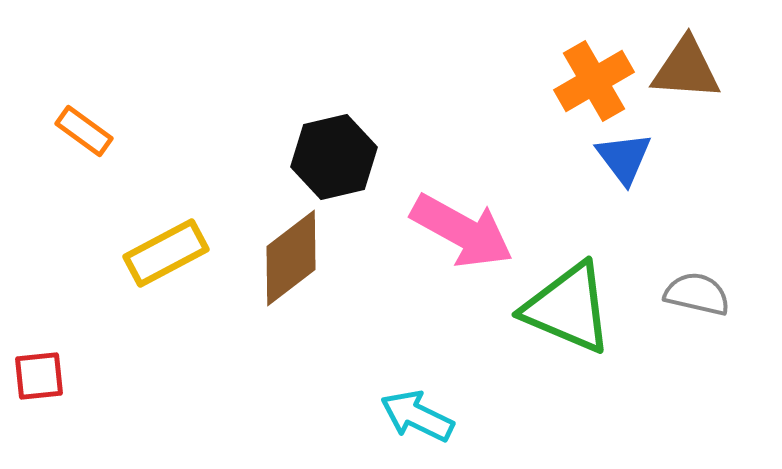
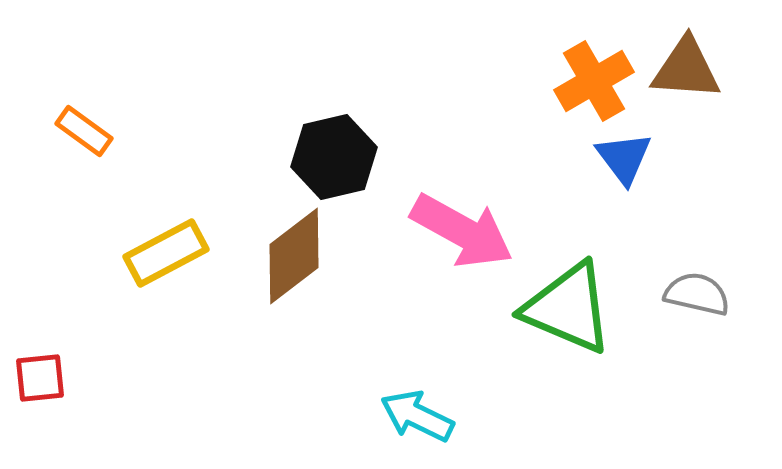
brown diamond: moved 3 px right, 2 px up
red square: moved 1 px right, 2 px down
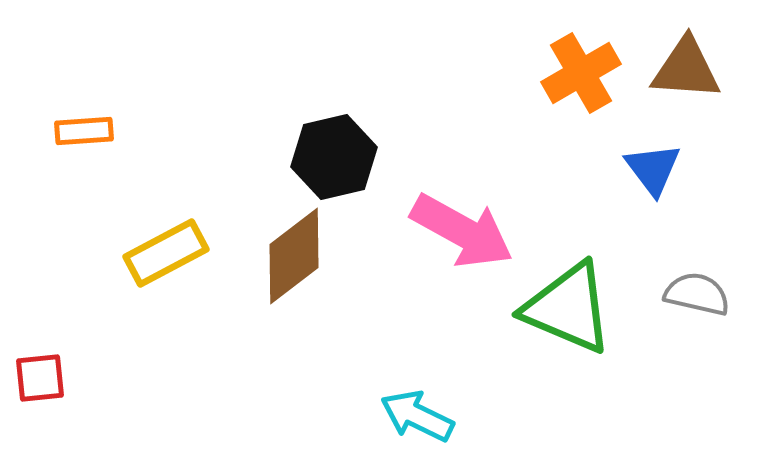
orange cross: moved 13 px left, 8 px up
orange rectangle: rotated 40 degrees counterclockwise
blue triangle: moved 29 px right, 11 px down
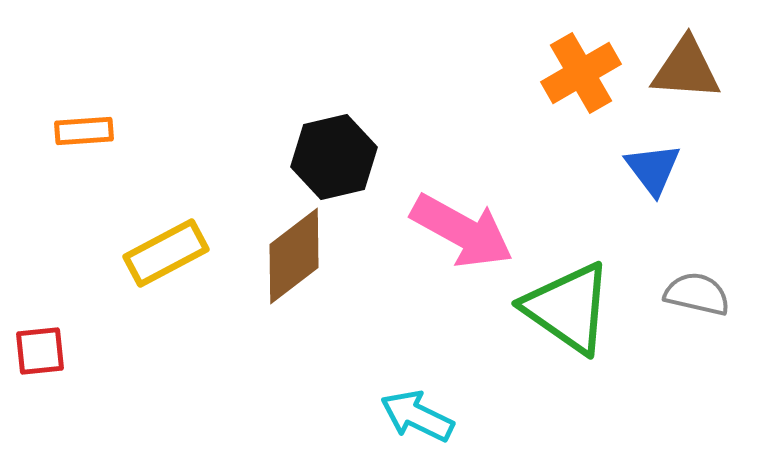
green triangle: rotated 12 degrees clockwise
red square: moved 27 px up
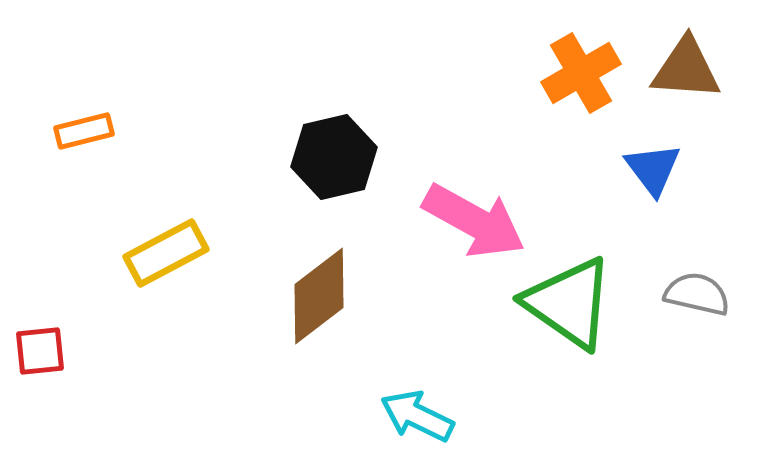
orange rectangle: rotated 10 degrees counterclockwise
pink arrow: moved 12 px right, 10 px up
brown diamond: moved 25 px right, 40 px down
green triangle: moved 1 px right, 5 px up
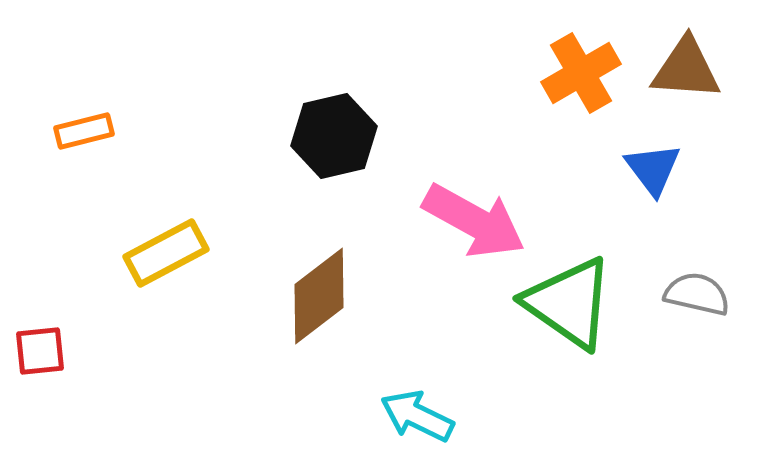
black hexagon: moved 21 px up
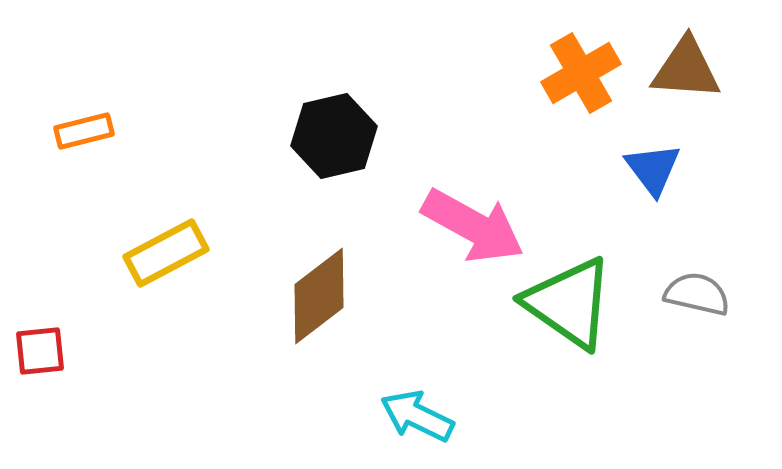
pink arrow: moved 1 px left, 5 px down
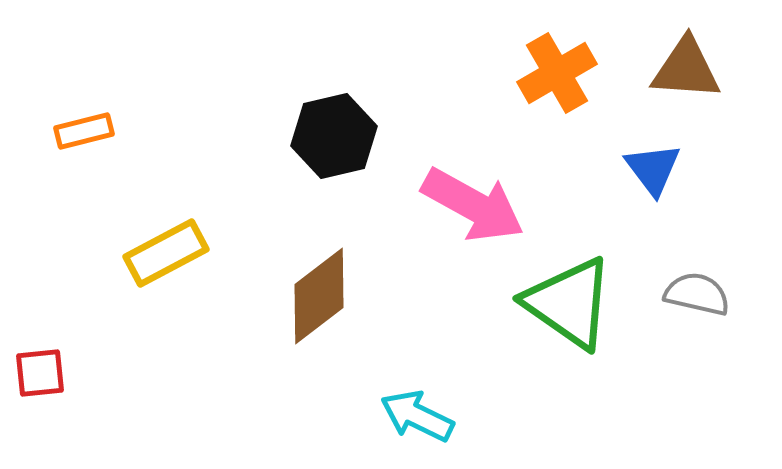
orange cross: moved 24 px left
pink arrow: moved 21 px up
red square: moved 22 px down
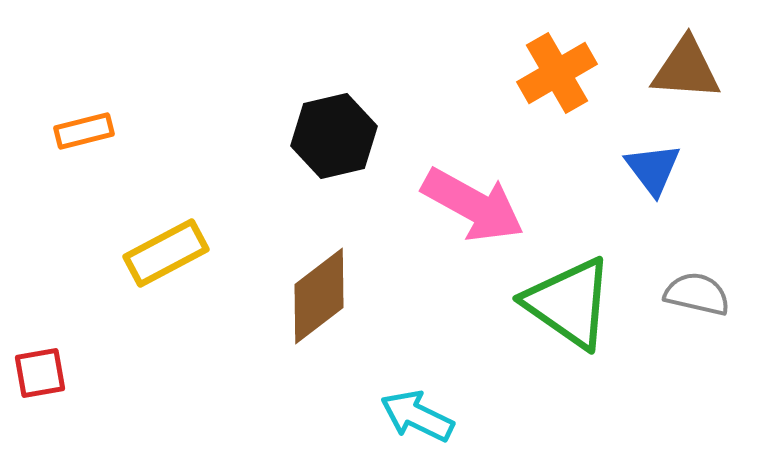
red square: rotated 4 degrees counterclockwise
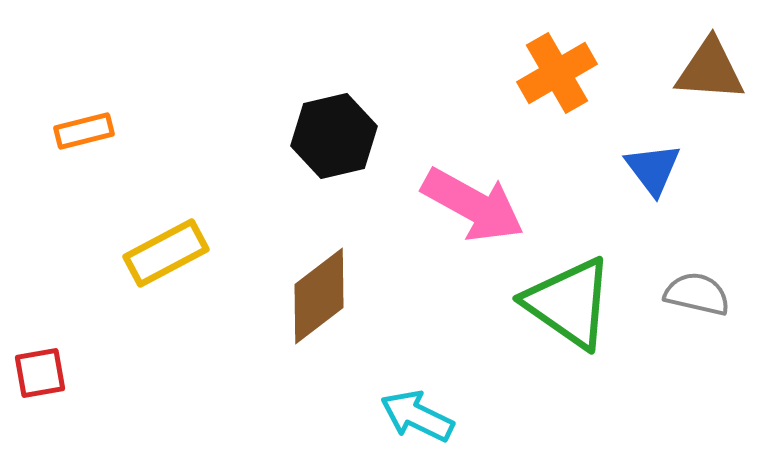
brown triangle: moved 24 px right, 1 px down
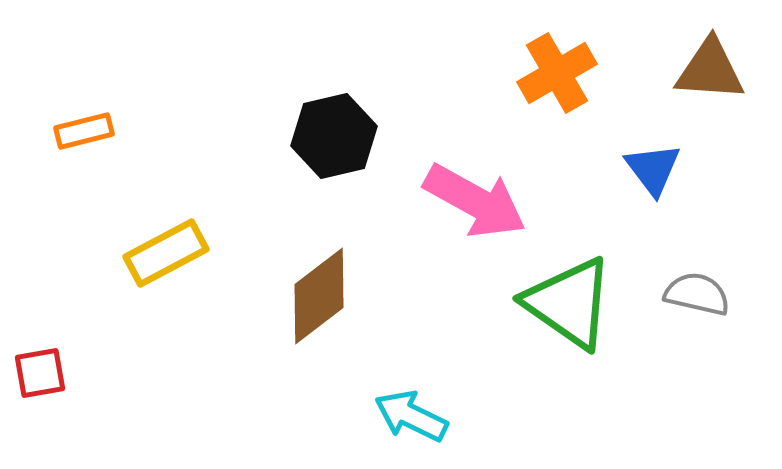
pink arrow: moved 2 px right, 4 px up
cyan arrow: moved 6 px left
